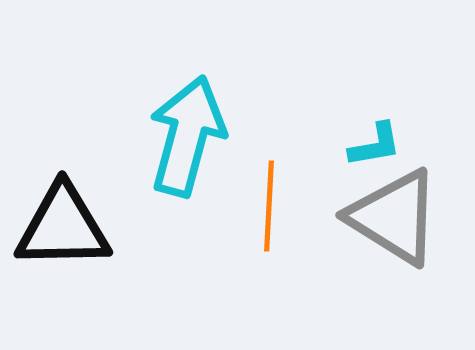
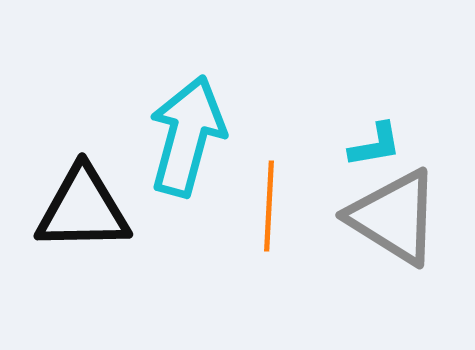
black triangle: moved 20 px right, 18 px up
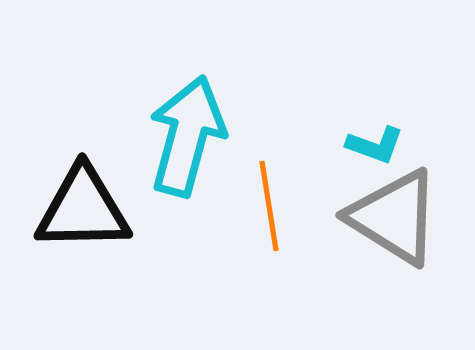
cyan L-shape: rotated 30 degrees clockwise
orange line: rotated 12 degrees counterclockwise
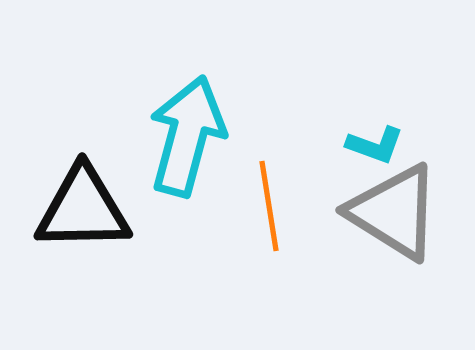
gray triangle: moved 5 px up
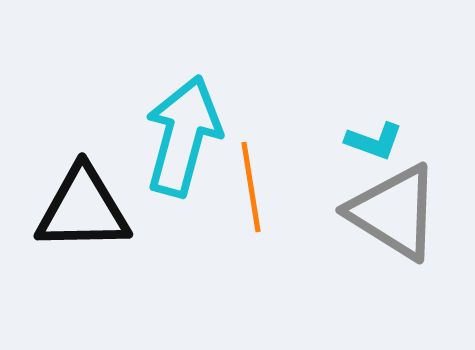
cyan arrow: moved 4 px left
cyan L-shape: moved 1 px left, 4 px up
orange line: moved 18 px left, 19 px up
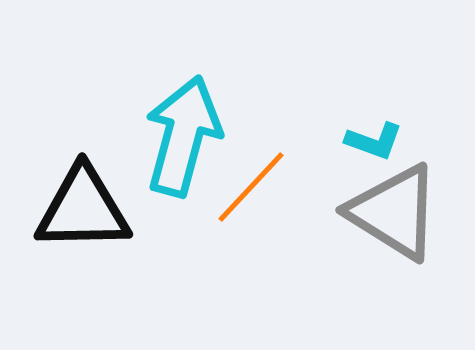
orange line: rotated 52 degrees clockwise
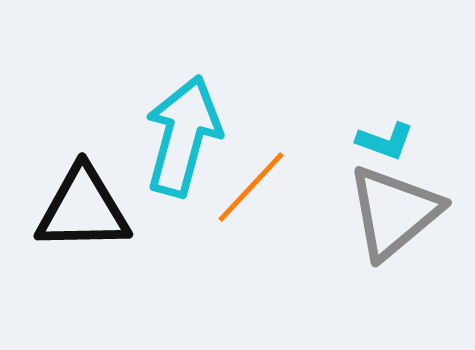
cyan L-shape: moved 11 px right
gray triangle: rotated 48 degrees clockwise
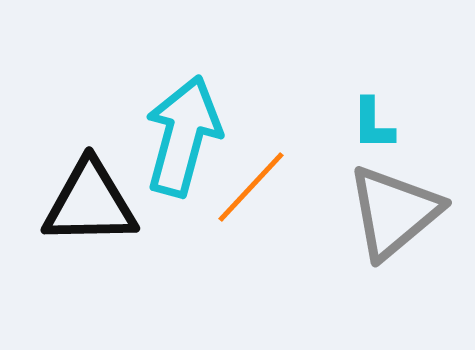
cyan L-shape: moved 12 px left, 17 px up; rotated 70 degrees clockwise
black triangle: moved 7 px right, 6 px up
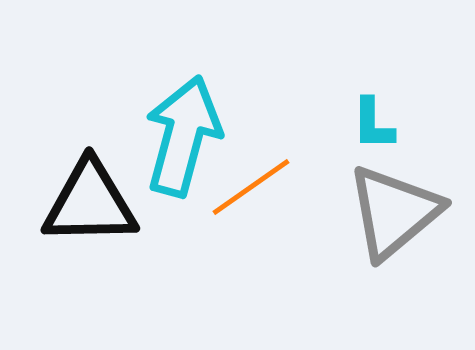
orange line: rotated 12 degrees clockwise
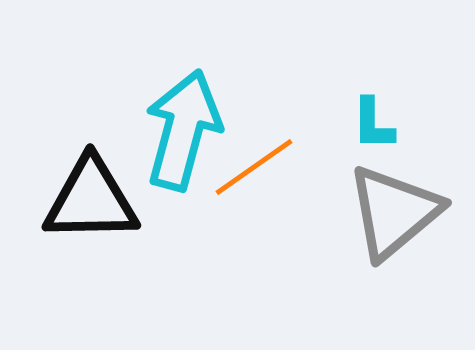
cyan arrow: moved 6 px up
orange line: moved 3 px right, 20 px up
black triangle: moved 1 px right, 3 px up
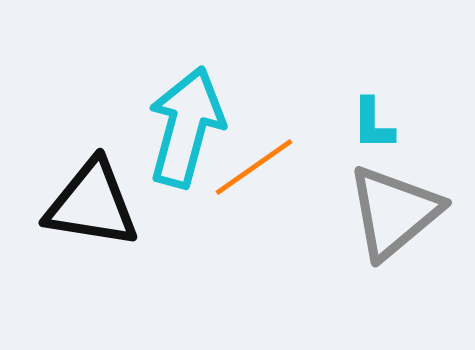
cyan arrow: moved 3 px right, 3 px up
black triangle: moved 1 px right, 4 px down; rotated 10 degrees clockwise
